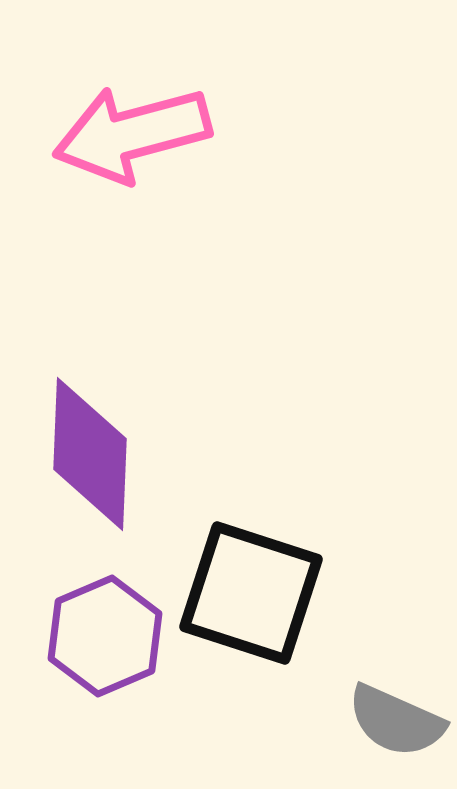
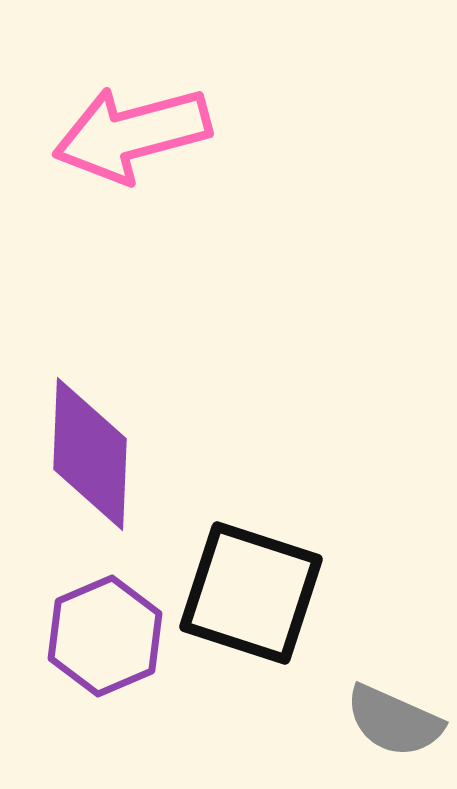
gray semicircle: moved 2 px left
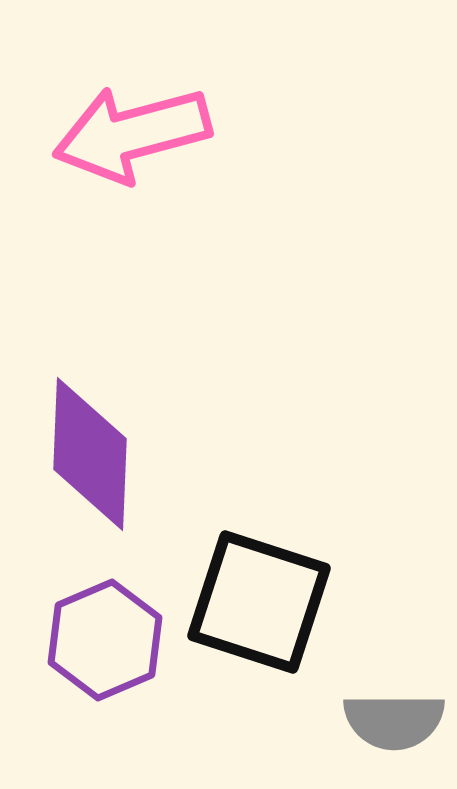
black square: moved 8 px right, 9 px down
purple hexagon: moved 4 px down
gray semicircle: rotated 24 degrees counterclockwise
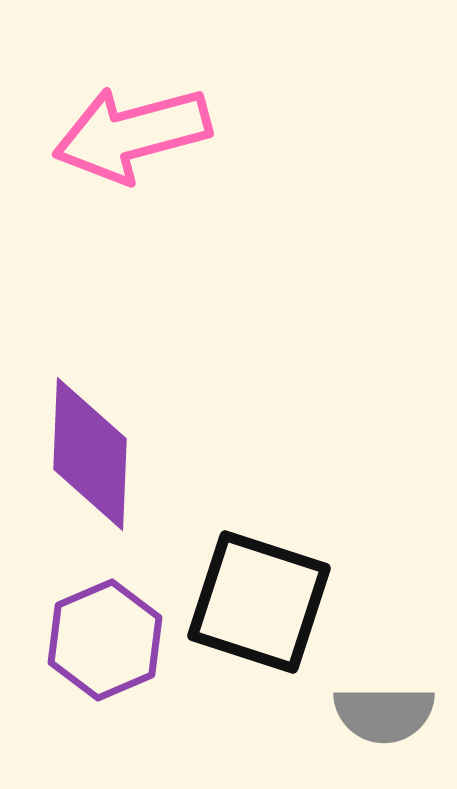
gray semicircle: moved 10 px left, 7 px up
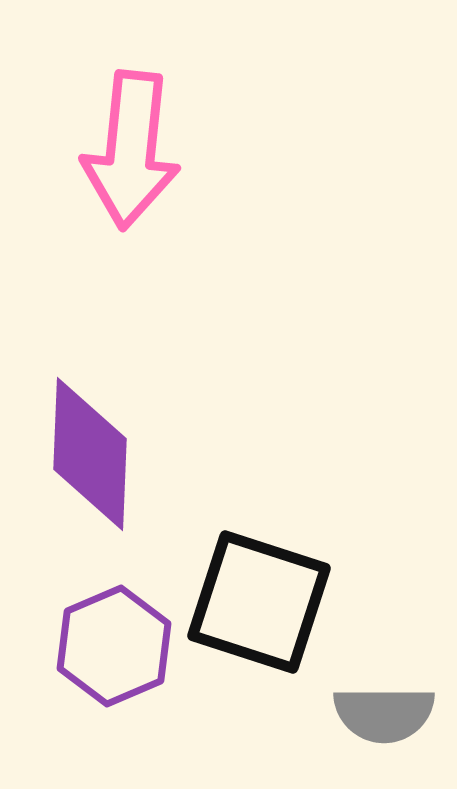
pink arrow: moved 1 px left, 16 px down; rotated 69 degrees counterclockwise
purple hexagon: moved 9 px right, 6 px down
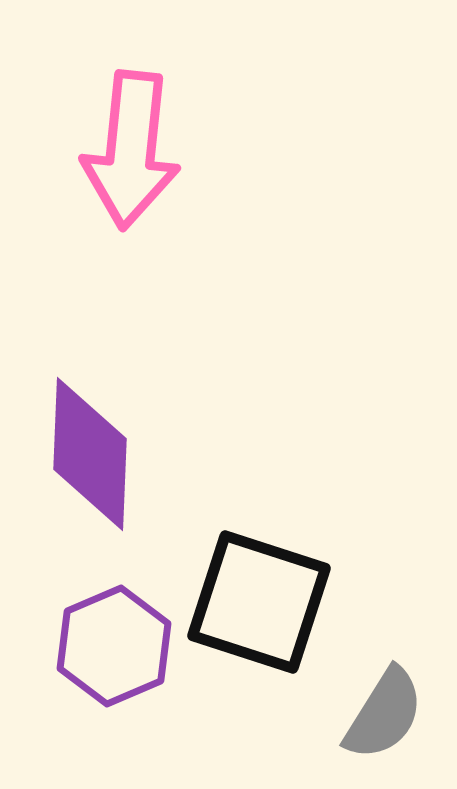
gray semicircle: rotated 58 degrees counterclockwise
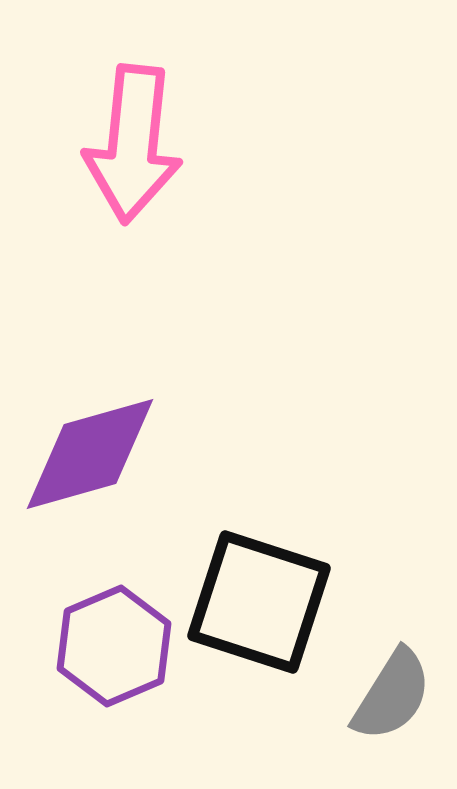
pink arrow: moved 2 px right, 6 px up
purple diamond: rotated 72 degrees clockwise
gray semicircle: moved 8 px right, 19 px up
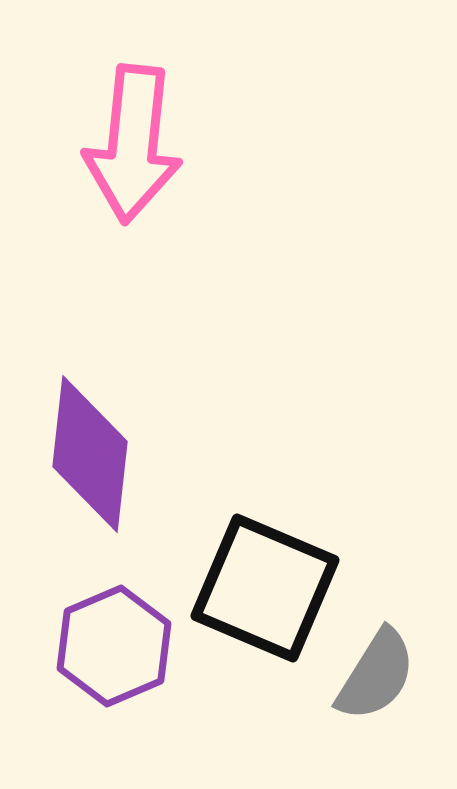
purple diamond: rotated 68 degrees counterclockwise
black square: moved 6 px right, 14 px up; rotated 5 degrees clockwise
gray semicircle: moved 16 px left, 20 px up
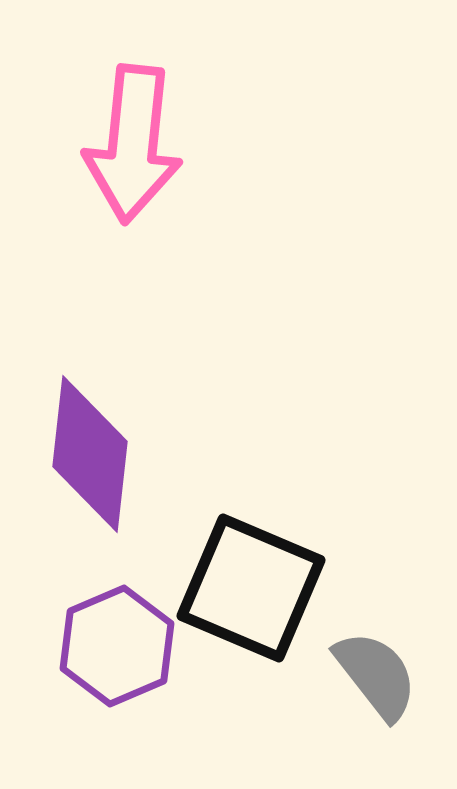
black square: moved 14 px left
purple hexagon: moved 3 px right
gray semicircle: rotated 70 degrees counterclockwise
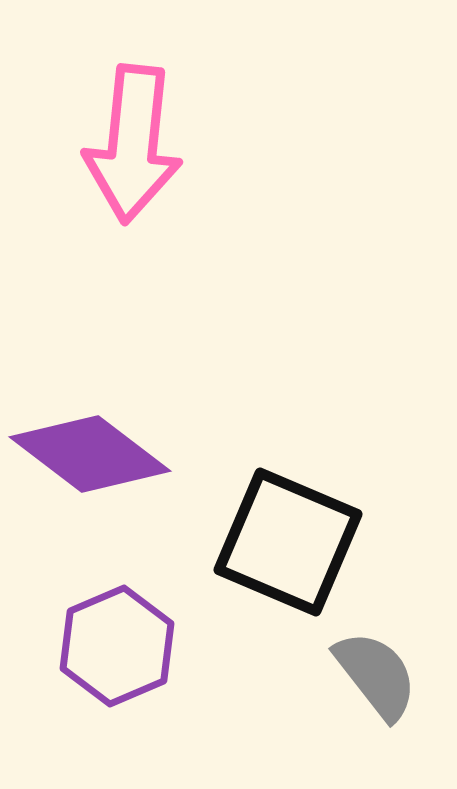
purple diamond: rotated 59 degrees counterclockwise
black square: moved 37 px right, 46 px up
